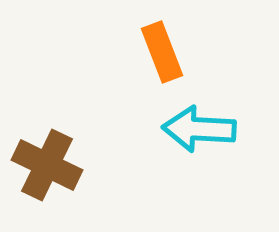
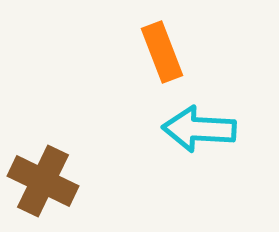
brown cross: moved 4 px left, 16 px down
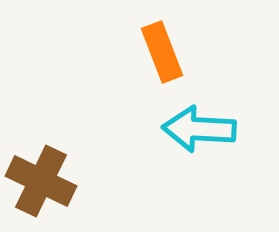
brown cross: moved 2 px left
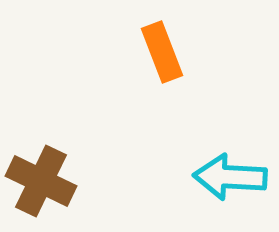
cyan arrow: moved 31 px right, 48 px down
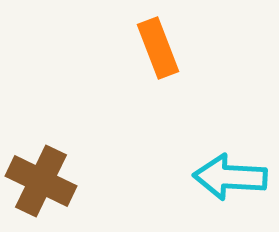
orange rectangle: moved 4 px left, 4 px up
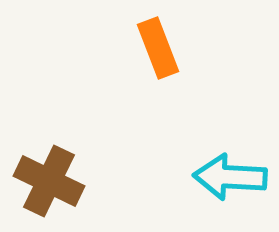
brown cross: moved 8 px right
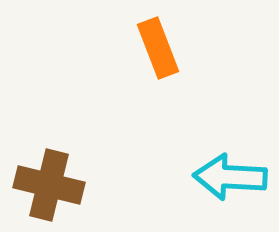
brown cross: moved 4 px down; rotated 12 degrees counterclockwise
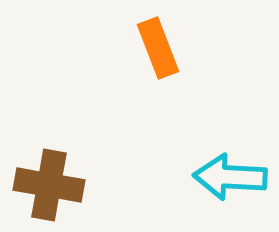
brown cross: rotated 4 degrees counterclockwise
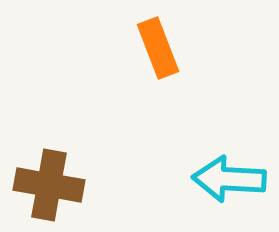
cyan arrow: moved 1 px left, 2 px down
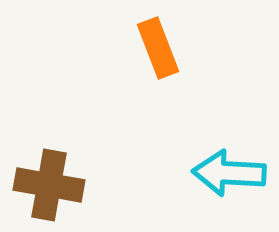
cyan arrow: moved 6 px up
